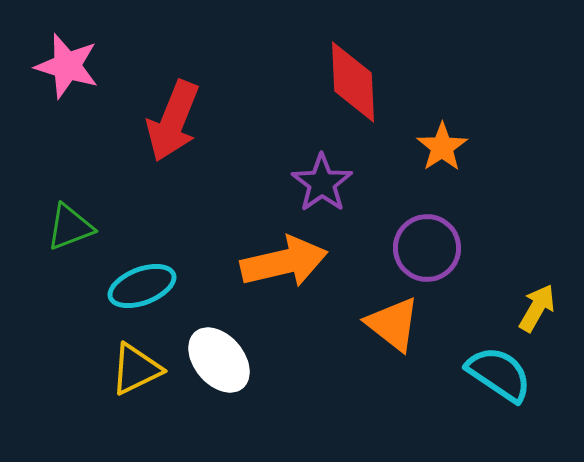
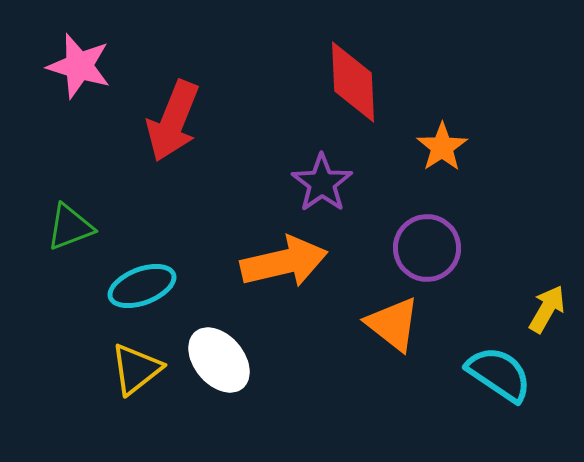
pink star: moved 12 px right
yellow arrow: moved 10 px right, 1 px down
yellow triangle: rotated 12 degrees counterclockwise
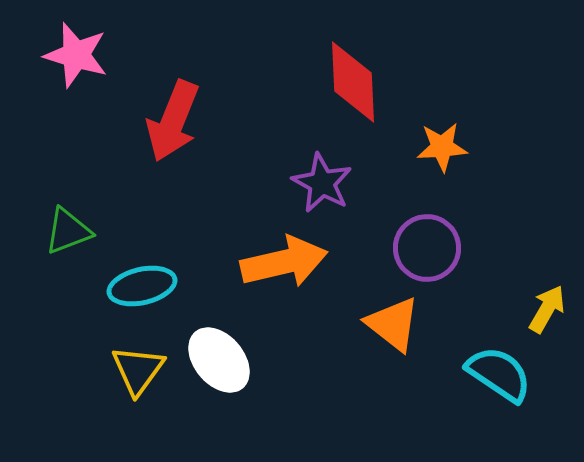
pink star: moved 3 px left, 11 px up
orange star: rotated 30 degrees clockwise
purple star: rotated 8 degrees counterclockwise
green triangle: moved 2 px left, 4 px down
cyan ellipse: rotated 8 degrees clockwise
yellow triangle: moved 2 px right, 1 px down; rotated 16 degrees counterclockwise
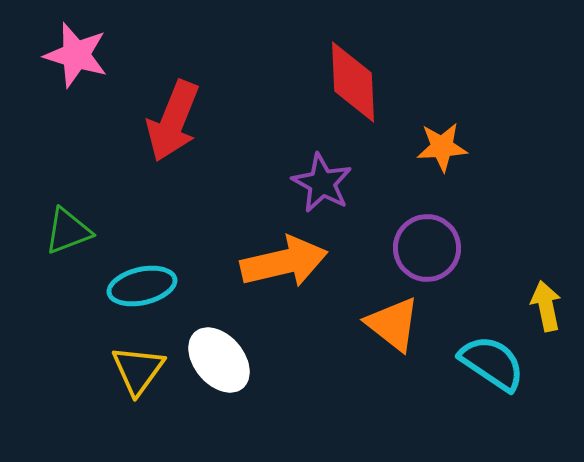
yellow arrow: moved 1 px left, 3 px up; rotated 42 degrees counterclockwise
cyan semicircle: moved 7 px left, 11 px up
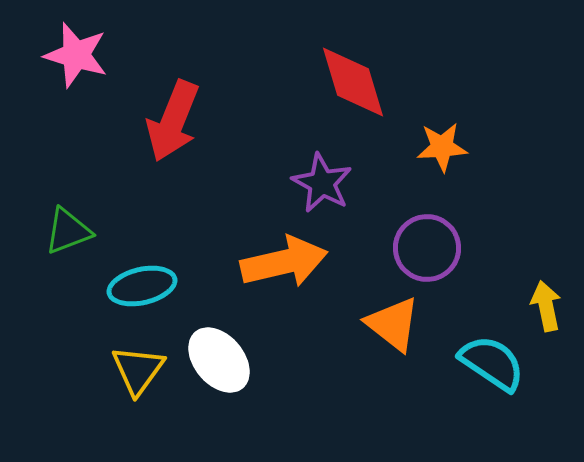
red diamond: rotated 14 degrees counterclockwise
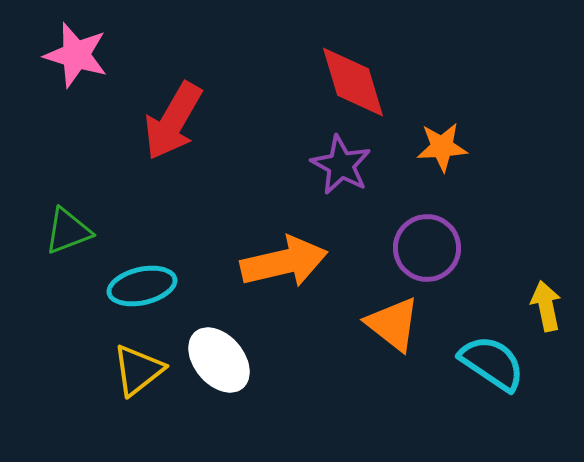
red arrow: rotated 8 degrees clockwise
purple star: moved 19 px right, 18 px up
yellow triangle: rotated 16 degrees clockwise
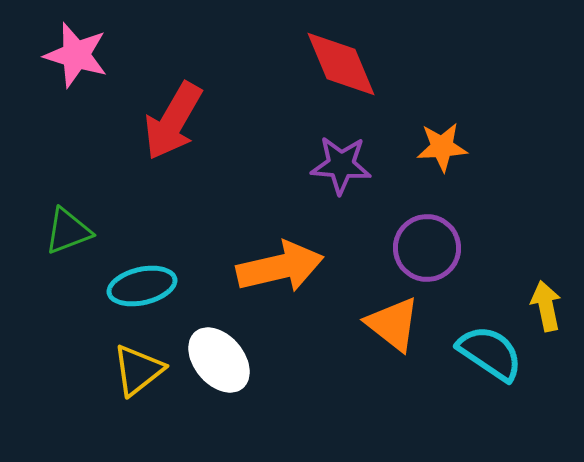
red diamond: moved 12 px left, 18 px up; rotated 6 degrees counterclockwise
purple star: rotated 24 degrees counterclockwise
orange arrow: moved 4 px left, 5 px down
cyan semicircle: moved 2 px left, 10 px up
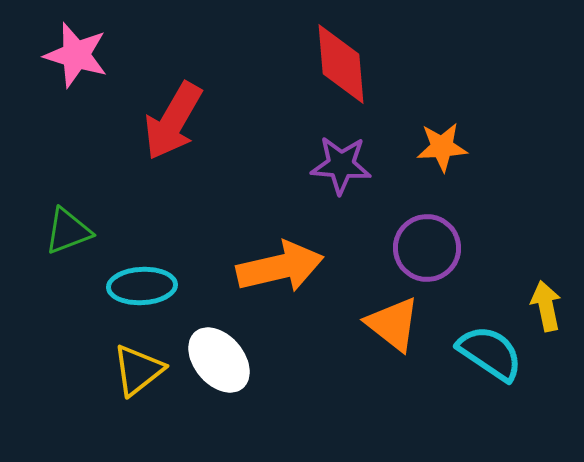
red diamond: rotated 18 degrees clockwise
cyan ellipse: rotated 10 degrees clockwise
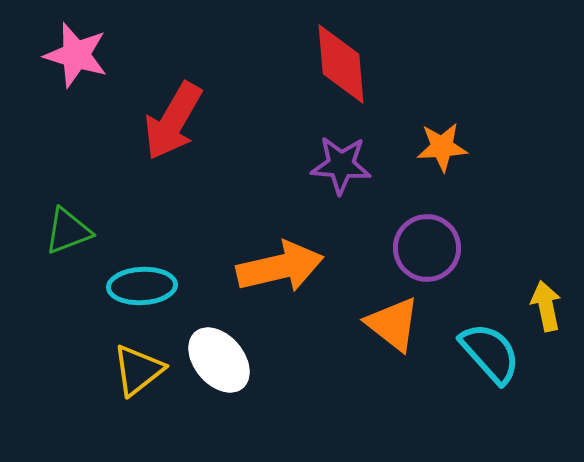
cyan semicircle: rotated 14 degrees clockwise
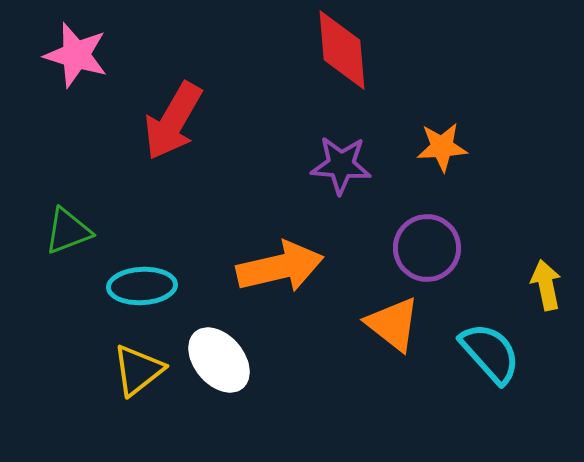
red diamond: moved 1 px right, 14 px up
yellow arrow: moved 21 px up
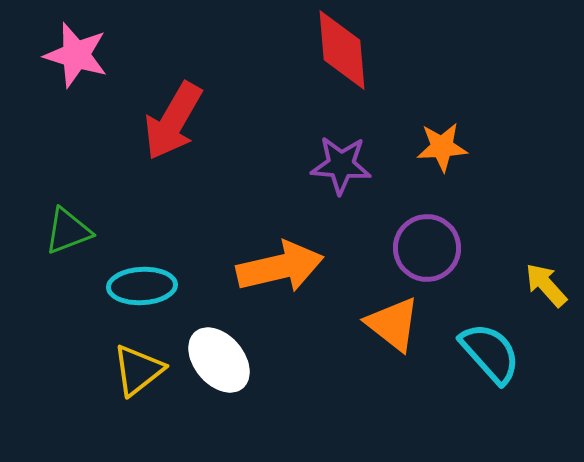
yellow arrow: rotated 30 degrees counterclockwise
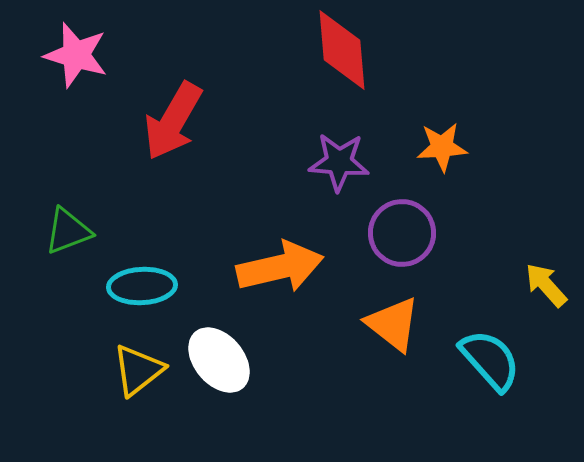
purple star: moved 2 px left, 3 px up
purple circle: moved 25 px left, 15 px up
cyan semicircle: moved 7 px down
